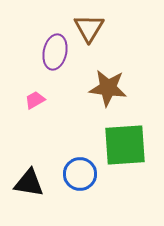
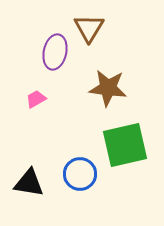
pink trapezoid: moved 1 px right, 1 px up
green square: rotated 9 degrees counterclockwise
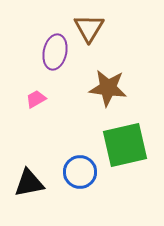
blue circle: moved 2 px up
black triangle: rotated 20 degrees counterclockwise
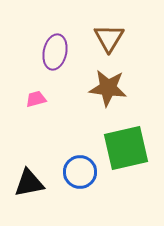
brown triangle: moved 20 px right, 10 px down
pink trapezoid: rotated 15 degrees clockwise
green square: moved 1 px right, 3 px down
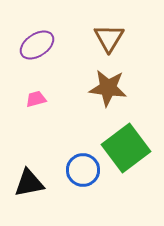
purple ellipse: moved 18 px left, 7 px up; rotated 44 degrees clockwise
green square: rotated 24 degrees counterclockwise
blue circle: moved 3 px right, 2 px up
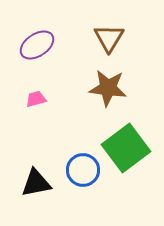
black triangle: moved 7 px right
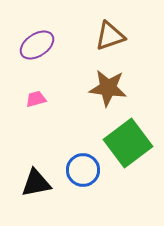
brown triangle: moved 1 px right, 2 px up; rotated 40 degrees clockwise
green square: moved 2 px right, 5 px up
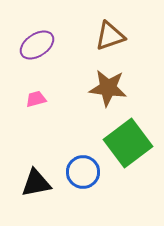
blue circle: moved 2 px down
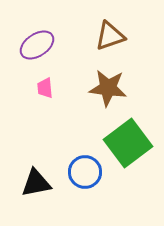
pink trapezoid: moved 9 px right, 11 px up; rotated 80 degrees counterclockwise
blue circle: moved 2 px right
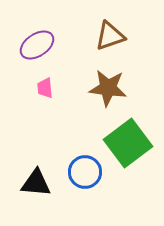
black triangle: rotated 16 degrees clockwise
